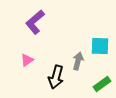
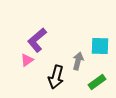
purple L-shape: moved 2 px right, 18 px down
green rectangle: moved 5 px left, 2 px up
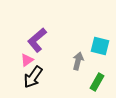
cyan square: rotated 12 degrees clockwise
black arrow: moved 23 px left; rotated 20 degrees clockwise
green rectangle: rotated 24 degrees counterclockwise
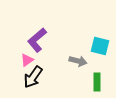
gray arrow: rotated 90 degrees clockwise
green rectangle: rotated 30 degrees counterclockwise
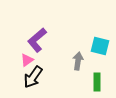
gray arrow: rotated 96 degrees counterclockwise
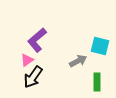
gray arrow: rotated 54 degrees clockwise
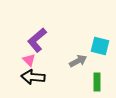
pink triangle: moved 2 px right; rotated 40 degrees counterclockwise
black arrow: rotated 60 degrees clockwise
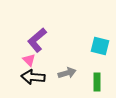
gray arrow: moved 11 px left, 12 px down; rotated 12 degrees clockwise
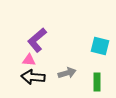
pink triangle: rotated 40 degrees counterclockwise
